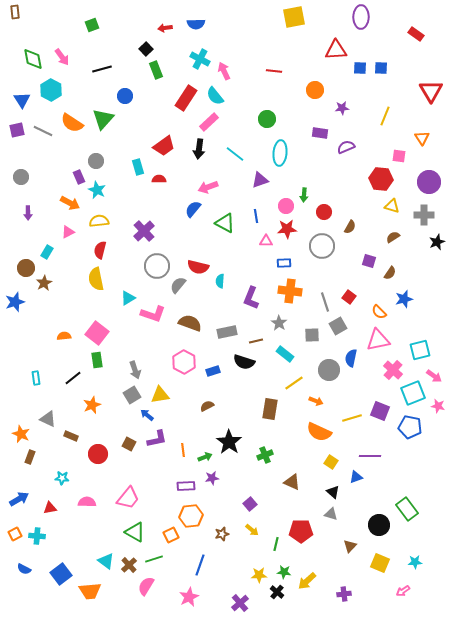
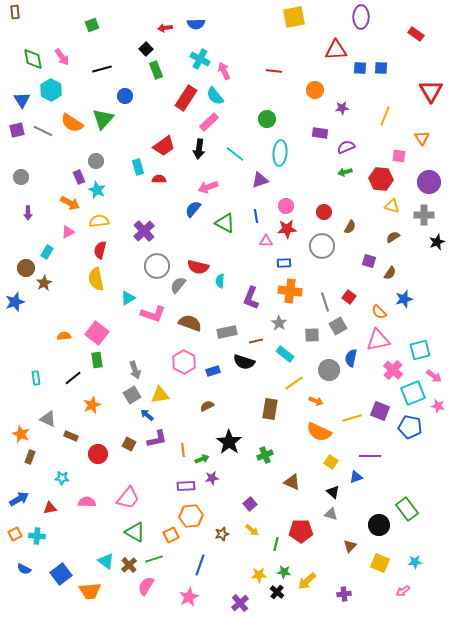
green arrow at (304, 195): moved 41 px right, 23 px up; rotated 72 degrees clockwise
green arrow at (205, 457): moved 3 px left, 2 px down
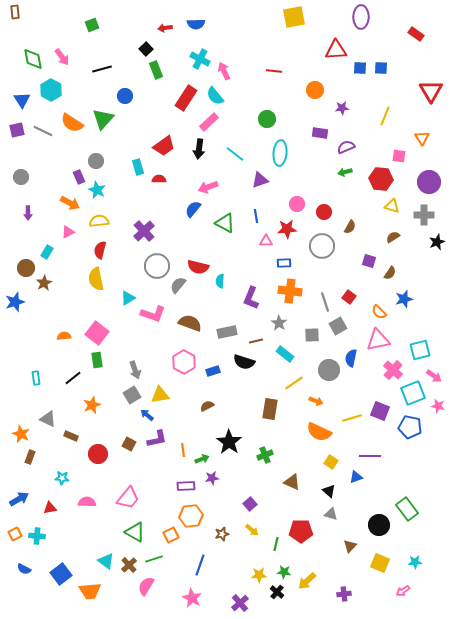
pink circle at (286, 206): moved 11 px right, 2 px up
black triangle at (333, 492): moved 4 px left, 1 px up
pink star at (189, 597): moved 3 px right, 1 px down; rotated 18 degrees counterclockwise
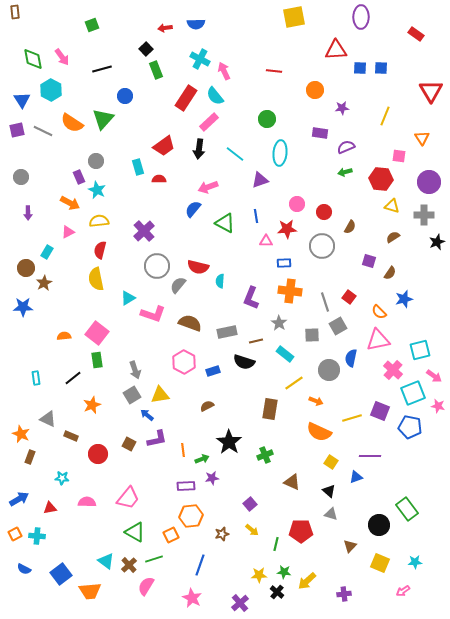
blue star at (15, 302): moved 8 px right, 5 px down; rotated 18 degrees clockwise
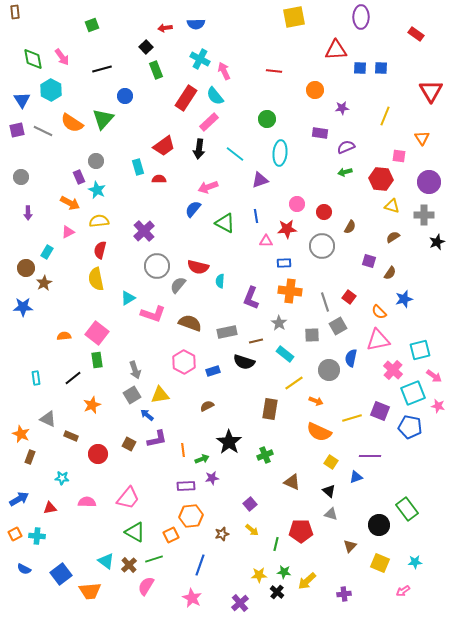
black square at (146, 49): moved 2 px up
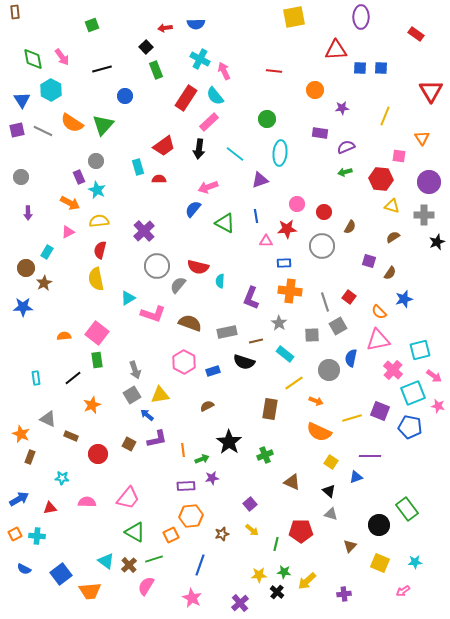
green triangle at (103, 119): moved 6 px down
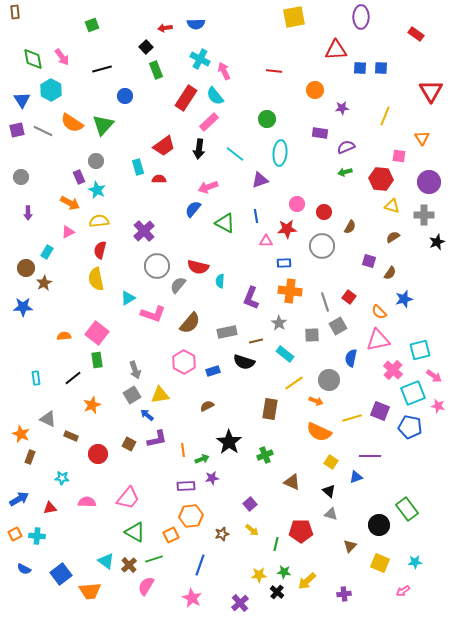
brown semicircle at (190, 323): rotated 110 degrees clockwise
gray circle at (329, 370): moved 10 px down
